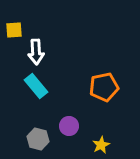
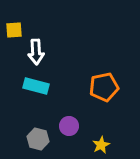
cyan rectangle: rotated 35 degrees counterclockwise
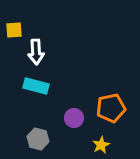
orange pentagon: moved 7 px right, 21 px down
purple circle: moved 5 px right, 8 px up
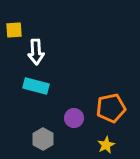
gray hexagon: moved 5 px right; rotated 15 degrees clockwise
yellow star: moved 5 px right
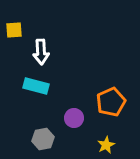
white arrow: moved 5 px right
orange pentagon: moved 6 px up; rotated 12 degrees counterclockwise
gray hexagon: rotated 20 degrees clockwise
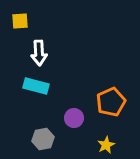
yellow square: moved 6 px right, 9 px up
white arrow: moved 2 px left, 1 px down
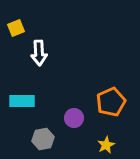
yellow square: moved 4 px left, 7 px down; rotated 18 degrees counterclockwise
cyan rectangle: moved 14 px left, 15 px down; rotated 15 degrees counterclockwise
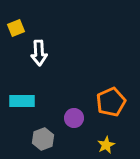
gray hexagon: rotated 10 degrees counterclockwise
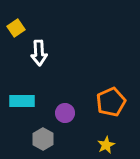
yellow square: rotated 12 degrees counterclockwise
purple circle: moved 9 px left, 5 px up
gray hexagon: rotated 10 degrees counterclockwise
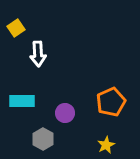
white arrow: moved 1 px left, 1 px down
